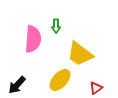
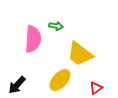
green arrow: rotated 80 degrees counterclockwise
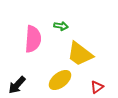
green arrow: moved 5 px right
yellow ellipse: rotated 10 degrees clockwise
red triangle: moved 1 px right, 1 px up
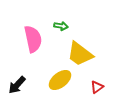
pink semicircle: rotated 16 degrees counterclockwise
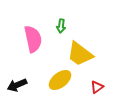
green arrow: rotated 88 degrees clockwise
black arrow: rotated 24 degrees clockwise
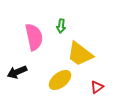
pink semicircle: moved 1 px right, 2 px up
black arrow: moved 13 px up
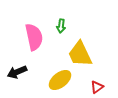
yellow trapezoid: rotated 28 degrees clockwise
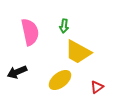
green arrow: moved 3 px right
pink semicircle: moved 4 px left, 5 px up
yellow trapezoid: moved 2 px left, 2 px up; rotated 36 degrees counterclockwise
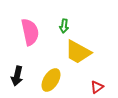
black arrow: moved 4 px down; rotated 54 degrees counterclockwise
yellow ellipse: moved 9 px left; rotated 20 degrees counterclockwise
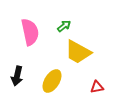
green arrow: rotated 136 degrees counterclockwise
yellow ellipse: moved 1 px right, 1 px down
red triangle: rotated 24 degrees clockwise
